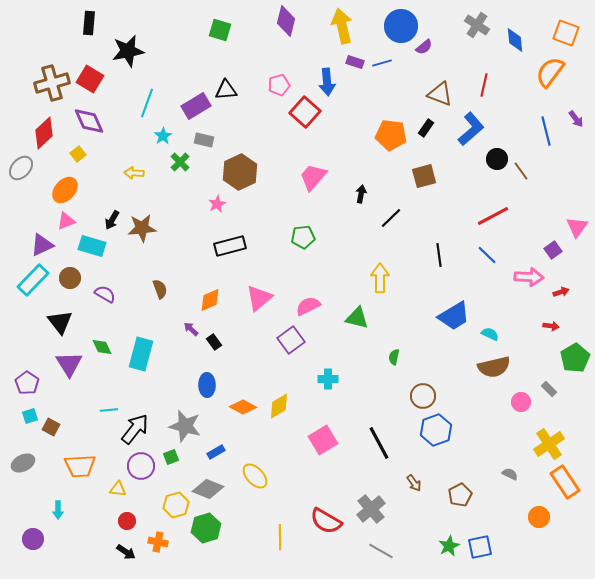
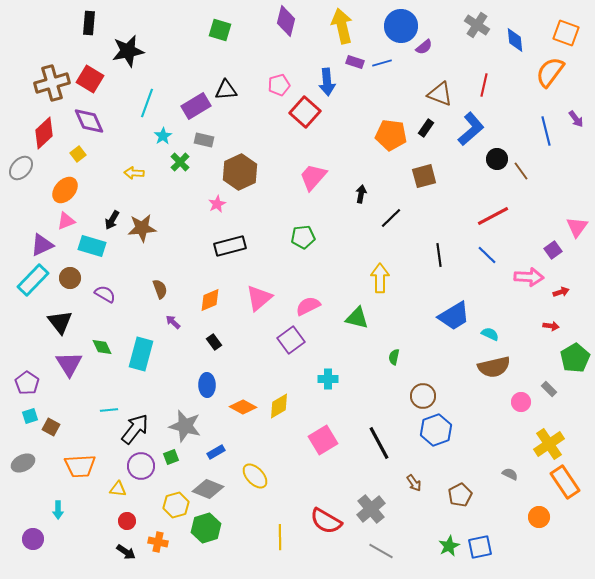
purple arrow at (191, 329): moved 18 px left, 7 px up
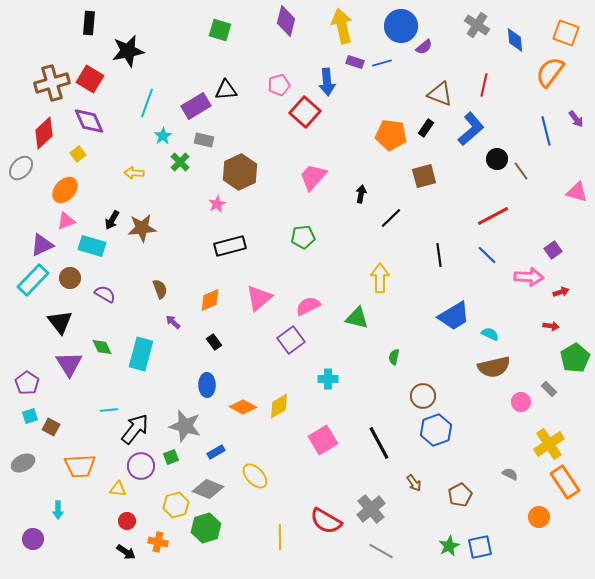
pink triangle at (577, 227): moved 35 px up; rotated 50 degrees counterclockwise
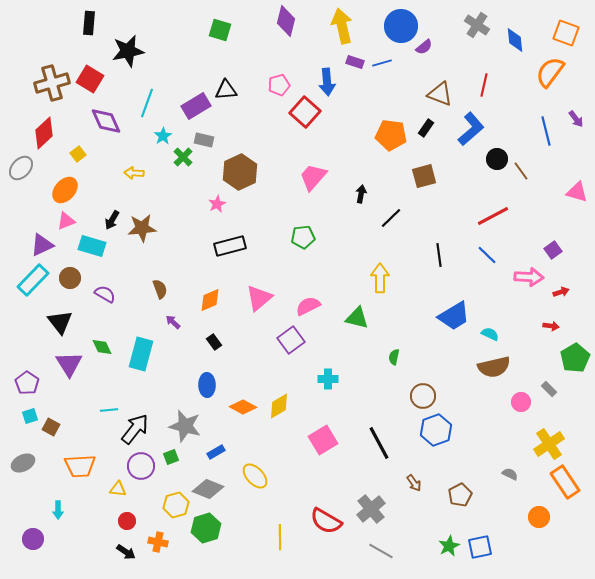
purple diamond at (89, 121): moved 17 px right
green cross at (180, 162): moved 3 px right, 5 px up
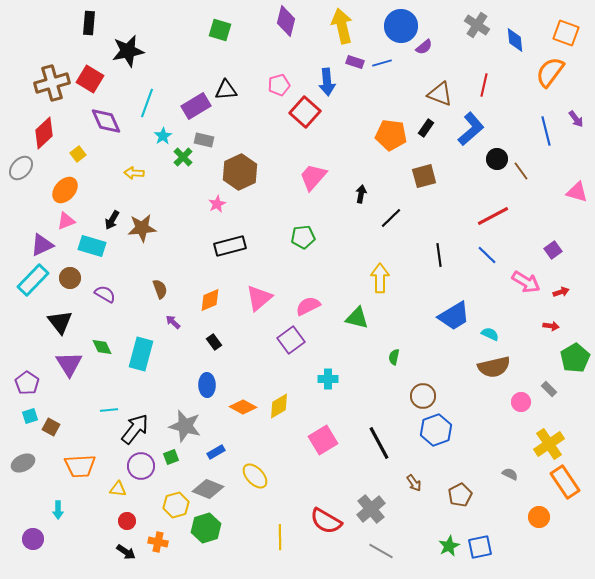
pink arrow at (529, 277): moved 3 px left, 5 px down; rotated 28 degrees clockwise
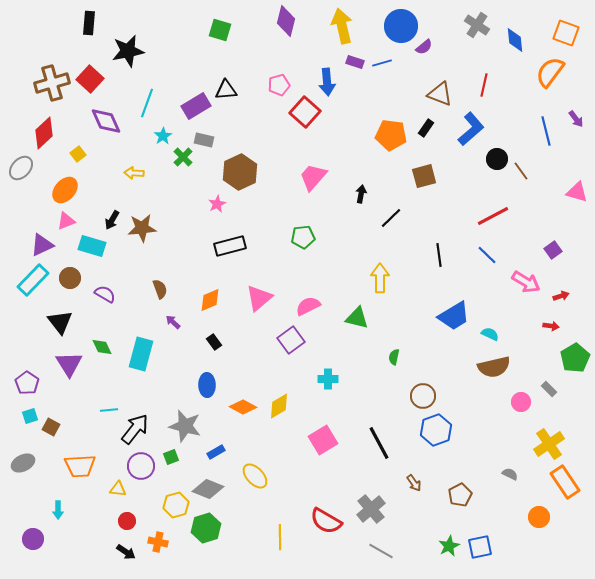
red square at (90, 79): rotated 12 degrees clockwise
red arrow at (561, 292): moved 4 px down
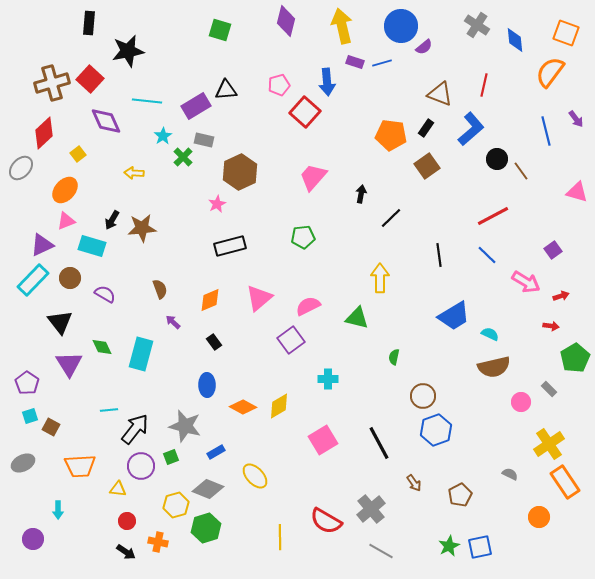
cyan line at (147, 103): moved 2 px up; rotated 76 degrees clockwise
brown square at (424, 176): moved 3 px right, 10 px up; rotated 20 degrees counterclockwise
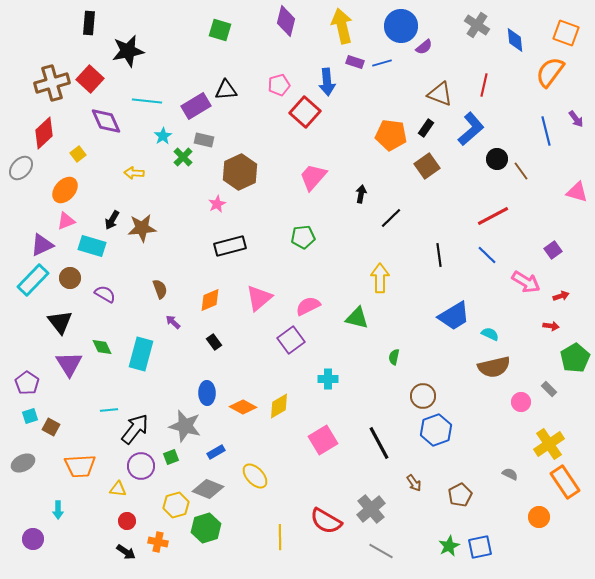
blue ellipse at (207, 385): moved 8 px down
